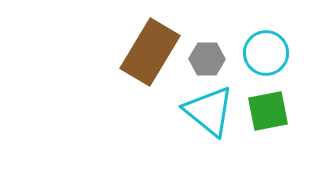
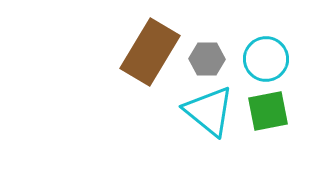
cyan circle: moved 6 px down
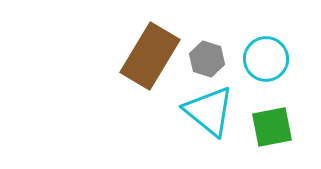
brown rectangle: moved 4 px down
gray hexagon: rotated 16 degrees clockwise
green square: moved 4 px right, 16 px down
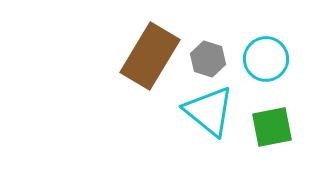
gray hexagon: moved 1 px right
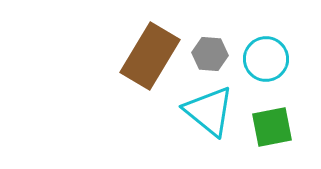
gray hexagon: moved 2 px right, 5 px up; rotated 12 degrees counterclockwise
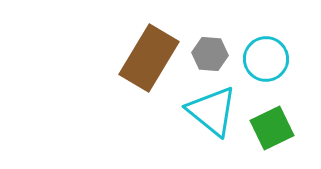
brown rectangle: moved 1 px left, 2 px down
cyan triangle: moved 3 px right
green square: moved 1 px down; rotated 15 degrees counterclockwise
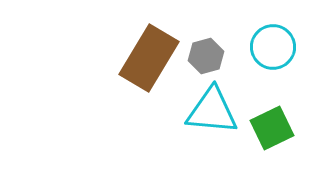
gray hexagon: moved 4 px left, 2 px down; rotated 20 degrees counterclockwise
cyan circle: moved 7 px right, 12 px up
cyan triangle: rotated 34 degrees counterclockwise
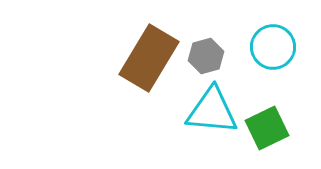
green square: moved 5 px left
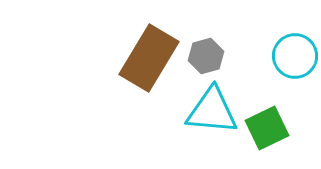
cyan circle: moved 22 px right, 9 px down
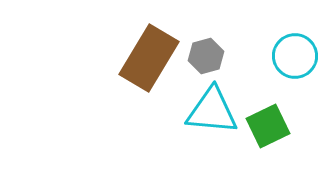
green square: moved 1 px right, 2 px up
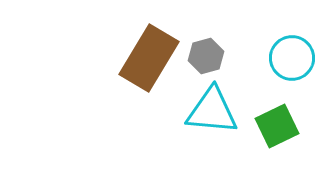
cyan circle: moved 3 px left, 2 px down
green square: moved 9 px right
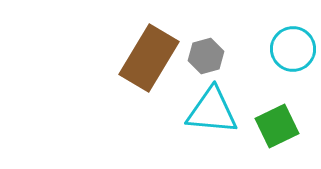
cyan circle: moved 1 px right, 9 px up
